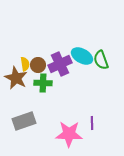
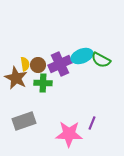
cyan ellipse: rotated 50 degrees counterclockwise
green semicircle: rotated 42 degrees counterclockwise
purple line: rotated 24 degrees clockwise
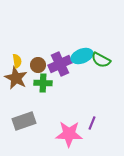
yellow semicircle: moved 8 px left, 3 px up
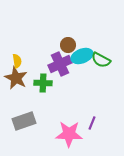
brown circle: moved 30 px right, 20 px up
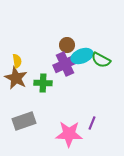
brown circle: moved 1 px left
purple cross: moved 5 px right
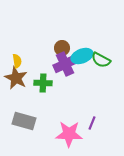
brown circle: moved 5 px left, 3 px down
gray rectangle: rotated 35 degrees clockwise
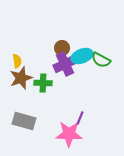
brown star: moved 5 px right; rotated 25 degrees clockwise
purple line: moved 12 px left, 5 px up
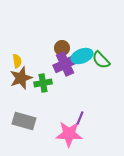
green semicircle: rotated 18 degrees clockwise
green cross: rotated 12 degrees counterclockwise
